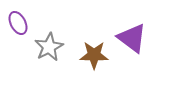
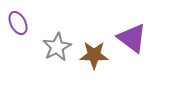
gray star: moved 8 px right
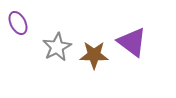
purple triangle: moved 4 px down
